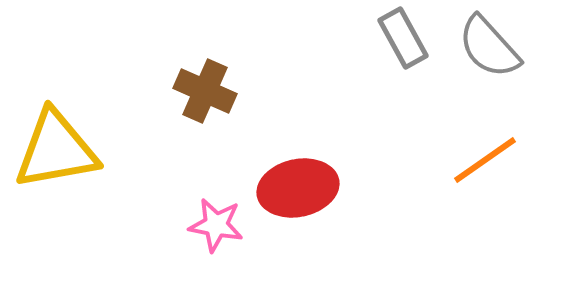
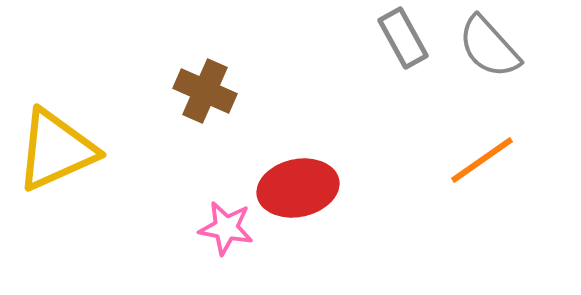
yellow triangle: rotated 14 degrees counterclockwise
orange line: moved 3 px left
pink star: moved 10 px right, 3 px down
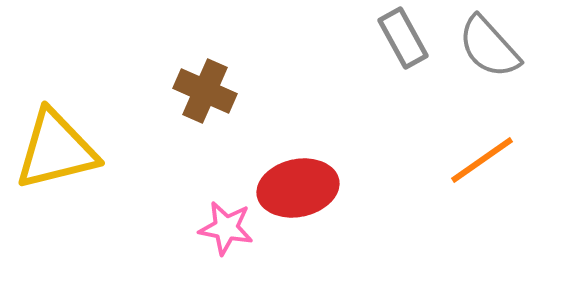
yellow triangle: rotated 10 degrees clockwise
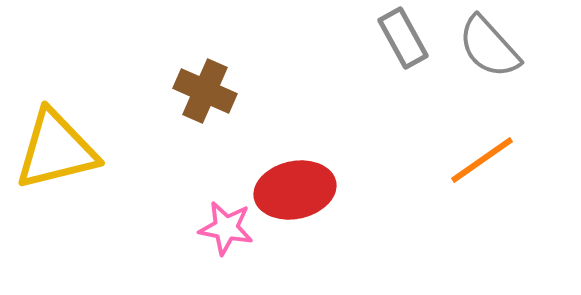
red ellipse: moved 3 px left, 2 px down
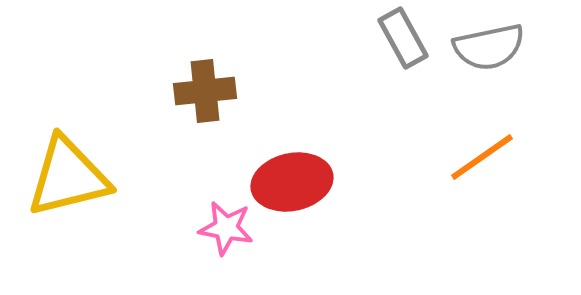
gray semicircle: rotated 60 degrees counterclockwise
brown cross: rotated 30 degrees counterclockwise
yellow triangle: moved 12 px right, 27 px down
orange line: moved 3 px up
red ellipse: moved 3 px left, 8 px up
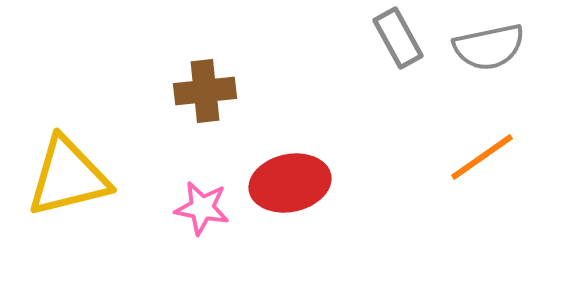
gray rectangle: moved 5 px left
red ellipse: moved 2 px left, 1 px down
pink star: moved 24 px left, 20 px up
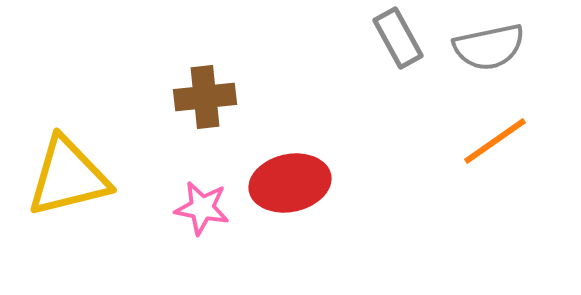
brown cross: moved 6 px down
orange line: moved 13 px right, 16 px up
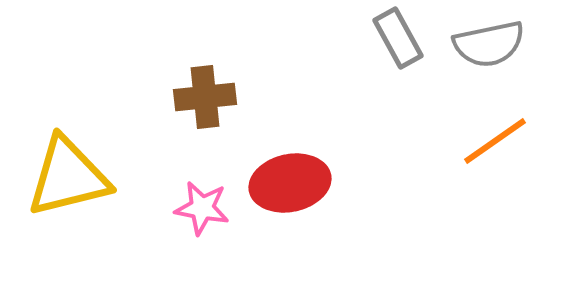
gray semicircle: moved 3 px up
